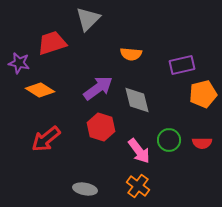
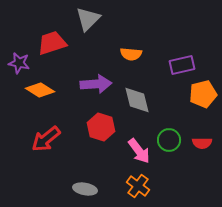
purple arrow: moved 2 px left, 4 px up; rotated 32 degrees clockwise
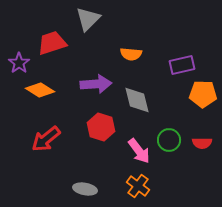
purple star: rotated 25 degrees clockwise
orange pentagon: rotated 16 degrees clockwise
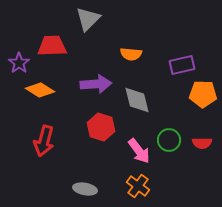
red trapezoid: moved 3 px down; rotated 16 degrees clockwise
red arrow: moved 2 px left, 2 px down; rotated 36 degrees counterclockwise
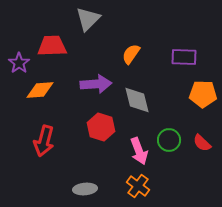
orange semicircle: rotated 120 degrees clockwise
purple rectangle: moved 2 px right, 8 px up; rotated 15 degrees clockwise
orange diamond: rotated 36 degrees counterclockwise
red semicircle: rotated 42 degrees clockwise
pink arrow: rotated 16 degrees clockwise
gray ellipse: rotated 15 degrees counterclockwise
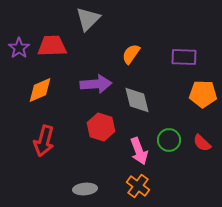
purple star: moved 15 px up
orange diamond: rotated 20 degrees counterclockwise
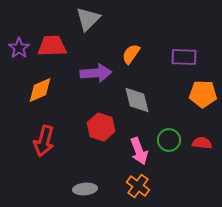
purple arrow: moved 11 px up
red semicircle: rotated 144 degrees clockwise
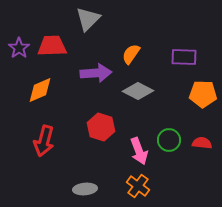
gray diamond: moved 1 px right, 9 px up; rotated 48 degrees counterclockwise
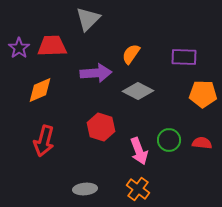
orange cross: moved 3 px down
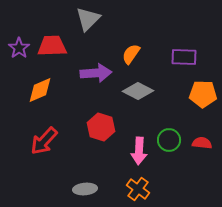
red arrow: rotated 28 degrees clockwise
pink arrow: rotated 24 degrees clockwise
